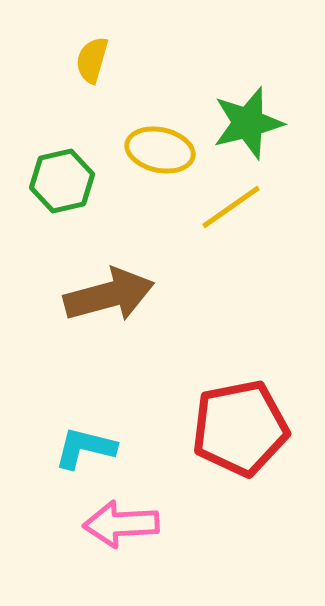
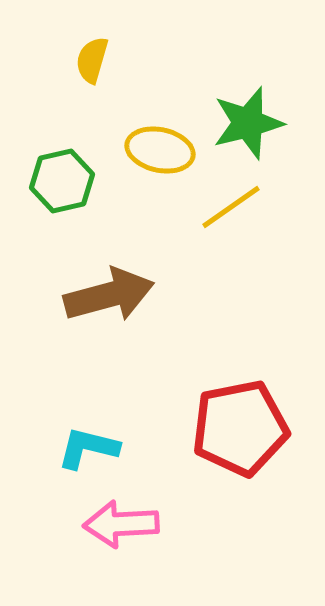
cyan L-shape: moved 3 px right
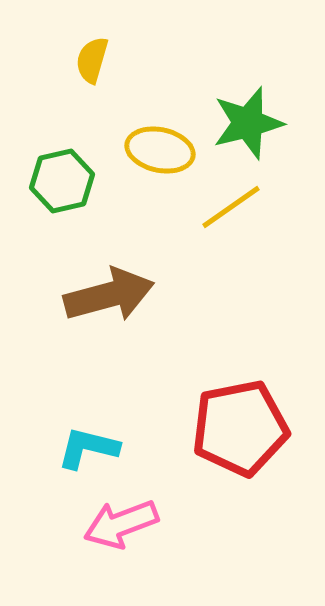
pink arrow: rotated 18 degrees counterclockwise
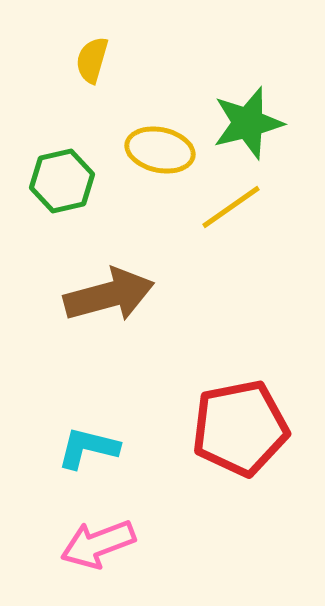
pink arrow: moved 23 px left, 20 px down
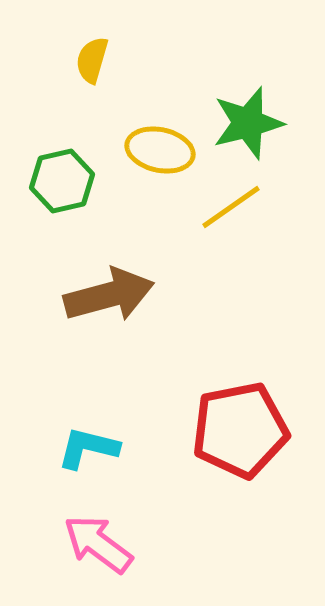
red pentagon: moved 2 px down
pink arrow: rotated 58 degrees clockwise
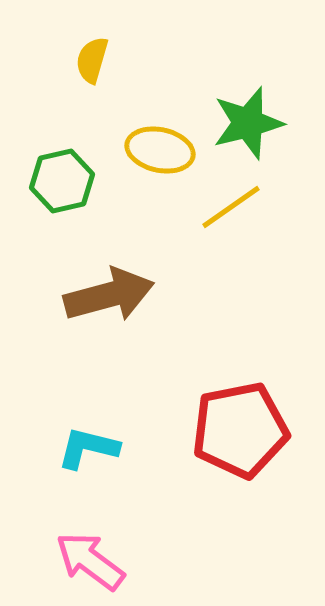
pink arrow: moved 8 px left, 17 px down
